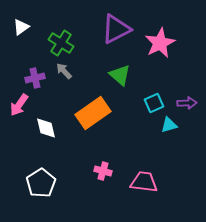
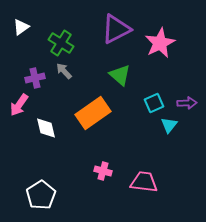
cyan triangle: rotated 36 degrees counterclockwise
white pentagon: moved 12 px down
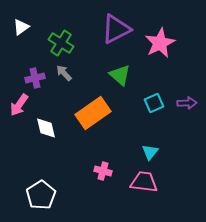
gray arrow: moved 2 px down
cyan triangle: moved 19 px left, 27 px down
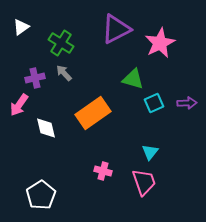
green triangle: moved 13 px right, 4 px down; rotated 25 degrees counterclockwise
pink trapezoid: rotated 64 degrees clockwise
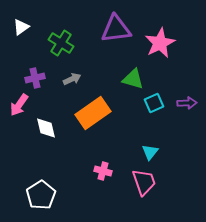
purple triangle: rotated 20 degrees clockwise
gray arrow: moved 8 px right, 6 px down; rotated 108 degrees clockwise
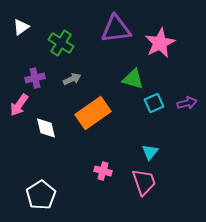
purple arrow: rotated 12 degrees counterclockwise
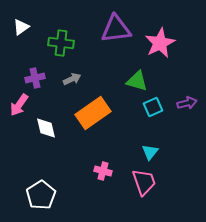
green cross: rotated 25 degrees counterclockwise
green triangle: moved 4 px right, 2 px down
cyan square: moved 1 px left, 4 px down
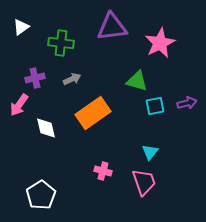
purple triangle: moved 4 px left, 2 px up
cyan square: moved 2 px right, 1 px up; rotated 12 degrees clockwise
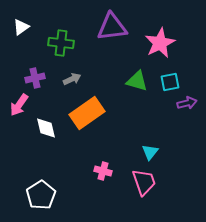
cyan square: moved 15 px right, 24 px up
orange rectangle: moved 6 px left
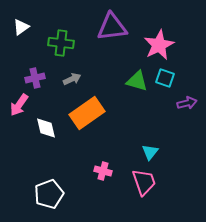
pink star: moved 1 px left, 2 px down
cyan square: moved 5 px left, 4 px up; rotated 30 degrees clockwise
white pentagon: moved 8 px right, 1 px up; rotated 12 degrees clockwise
